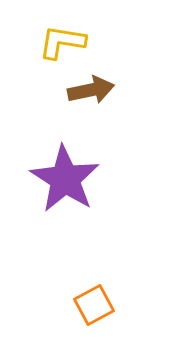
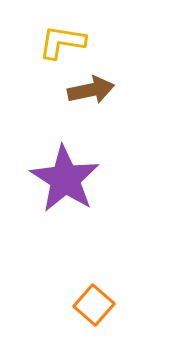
orange square: rotated 21 degrees counterclockwise
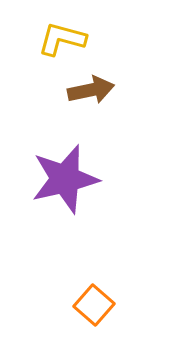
yellow L-shape: moved 3 px up; rotated 6 degrees clockwise
purple star: rotated 26 degrees clockwise
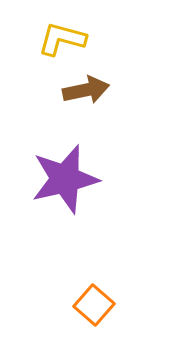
brown arrow: moved 5 px left
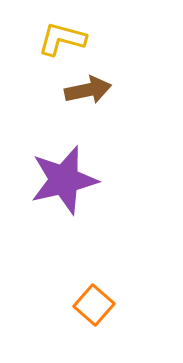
brown arrow: moved 2 px right
purple star: moved 1 px left, 1 px down
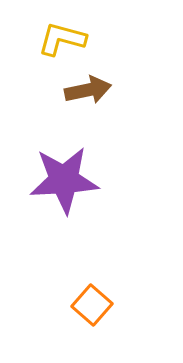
purple star: rotated 10 degrees clockwise
orange square: moved 2 px left
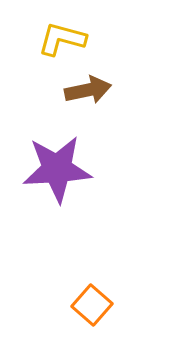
purple star: moved 7 px left, 11 px up
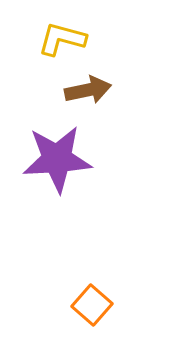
purple star: moved 10 px up
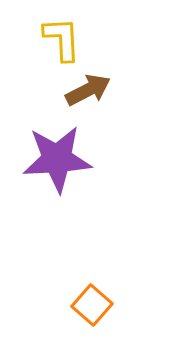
yellow L-shape: rotated 72 degrees clockwise
brown arrow: rotated 15 degrees counterclockwise
